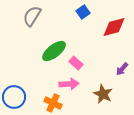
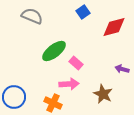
gray semicircle: rotated 80 degrees clockwise
purple arrow: rotated 64 degrees clockwise
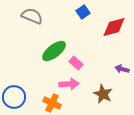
orange cross: moved 1 px left
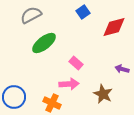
gray semicircle: moved 1 px left, 1 px up; rotated 50 degrees counterclockwise
green ellipse: moved 10 px left, 8 px up
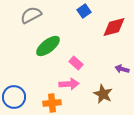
blue square: moved 1 px right, 1 px up
green ellipse: moved 4 px right, 3 px down
orange cross: rotated 30 degrees counterclockwise
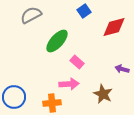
green ellipse: moved 9 px right, 5 px up; rotated 10 degrees counterclockwise
pink rectangle: moved 1 px right, 1 px up
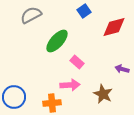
pink arrow: moved 1 px right, 1 px down
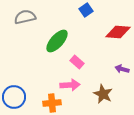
blue square: moved 2 px right, 1 px up
gray semicircle: moved 6 px left, 2 px down; rotated 15 degrees clockwise
red diamond: moved 4 px right, 5 px down; rotated 20 degrees clockwise
